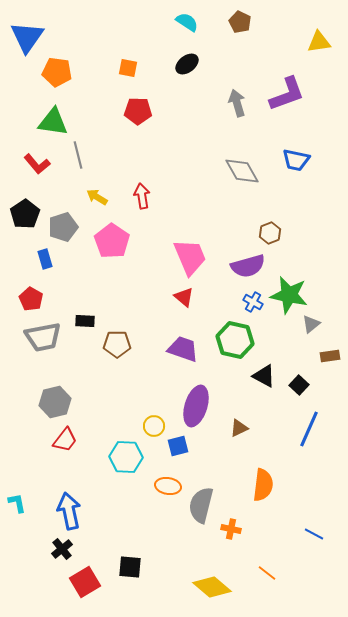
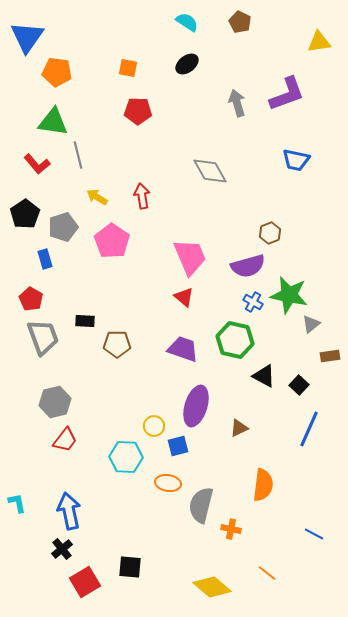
gray diamond at (242, 171): moved 32 px left
gray trapezoid at (43, 337): rotated 99 degrees counterclockwise
orange ellipse at (168, 486): moved 3 px up
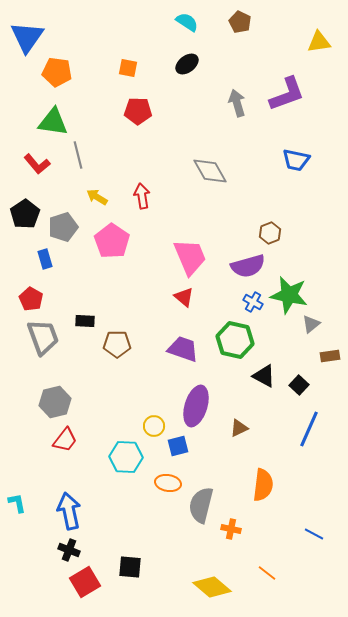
black cross at (62, 549): moved 7 px right, 1 px down; rotated 30 degrees counterclockwise
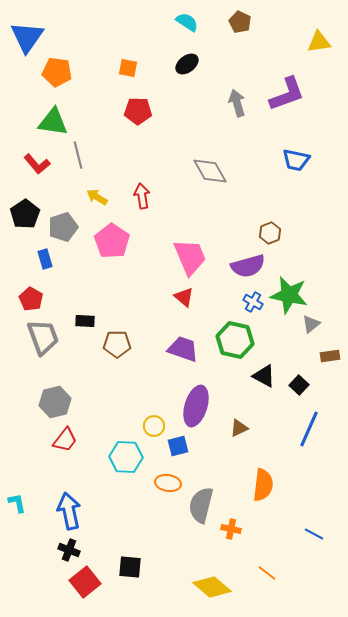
red square at (85, 582): rotated 8 degrees counterclockwise
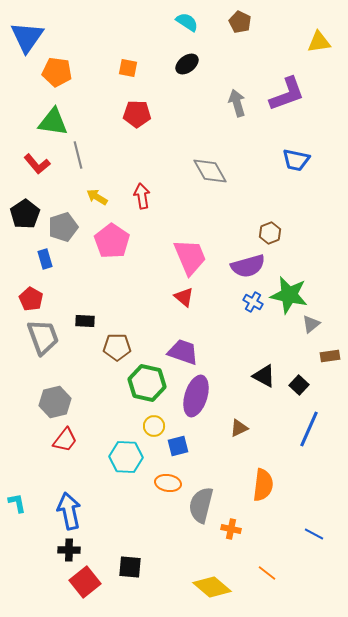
red pentagon at (138, 111): moved 1 px left, 3 px down
green hexagon at (235, 340): moved 88 px left, 43 px down
brown pentagon at (117, 344): moved 3 px down
purple trapezoid at (183, 349): moved 3 px down
purple ellipse at (196, 406): moved 10 px up
black cross at (69, 550): rotated 20 degrees counterclockwise
